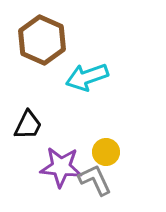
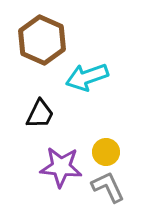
black trapezoid: moved 12 px right, 11 px up
gray L-shape: moved 13 px right, 7 px down
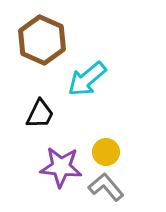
cyan arrow: moved 2 px down; rotated 21 degrees counterclockwise
gray L-shape: moved 2 px left; rotated 15 degrees counterclockwise
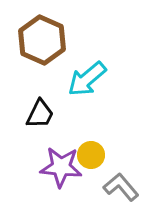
yellow circle: moved 15 px left, 3 px down
gray L-shape: moved 15 px right
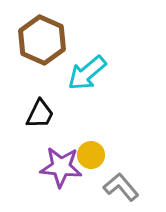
cyan arrow: moved 6 px up
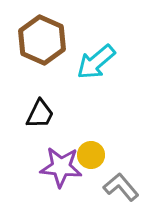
cyan arrow: moved 9 px right, 11 px up
